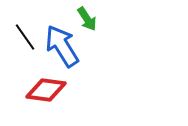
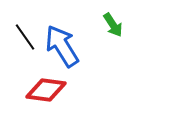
green arrow: moved 26 px right, 6 px down
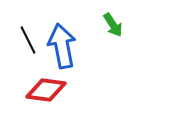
black line: moved 3 px right, 3 px down; rotated 8 degrees clockwise
blue arrow: rotated 21 degrees clockwise
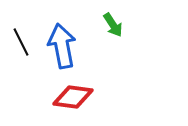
black line: moved 7 px left, 2 px down
red diamond: moved 27 px right, 7 px down
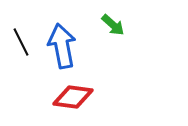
green arrow: rotated 15 degrees counterclockwise
